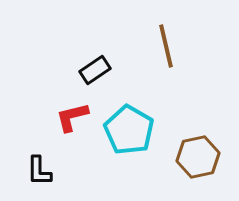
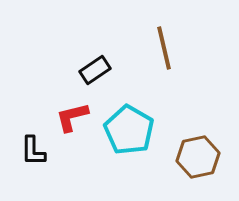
brown line: moved 2 px left, 2 px down
black L-shape: moved 6 px left, 20 px up
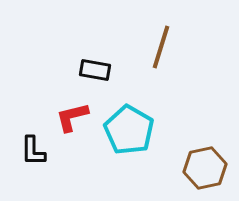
brown line: moved 3 px left, 1 px up; rotated 30 degrees clockwise
black rectangle: rotated 44 degrees clockwise
brown hexagon: moved 7 px right, 11 px down
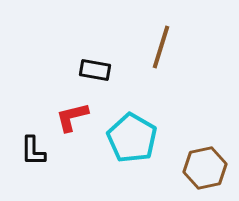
cyan pentagon: moved 3 px right, 8 px down
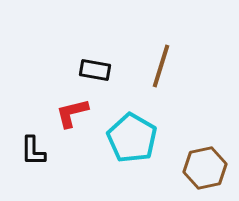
brown line: moved 19 px down
red L-shape: moved 4 px up
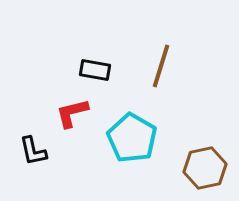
black L-shape: rotated 12 degrees counterclockwise
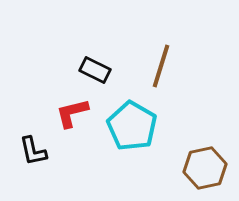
black rectangle: rotated 16 degrees clockwise
cyan pentagon: moved 12 px up
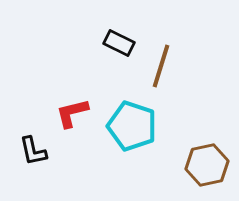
black rectangle: moved 24 px right, 27 px up
cyan pentagon: rotated 12 degrees counterclockwise
brown hexagon: moved 2 px right, 3 px up
